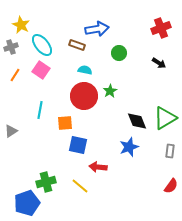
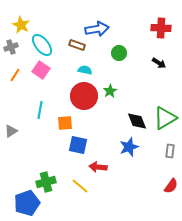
red cross: rotated 24 degrees clockwise
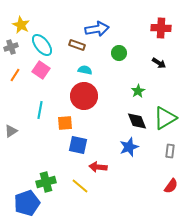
green star: moved 28 px right
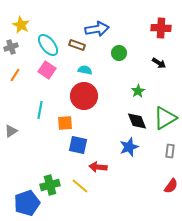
cyan ellipse: moved 6 px right
pink square: moved 6 px right
green cross: moved 4 px right, 3 px down
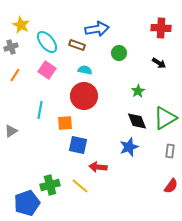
cyan ellipse: moved 1 px left, 3 px up
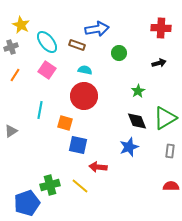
black arrow: rotated 48 degrees counterclockwise
orange square: rotated 21 degrees clockwise
red semicircle: rotated 126 degrees counterclockwise
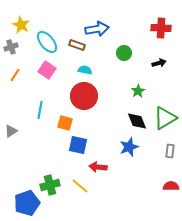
green circle: moved 5 px right
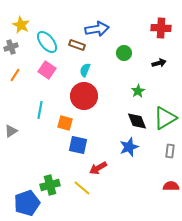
cyan semicircle: rotated 80 degrees counterclockwise
red arrow: moved 1 px down; rotated 36 degrees counterclockwise
yellow line: moved 2 px right, 2 px down
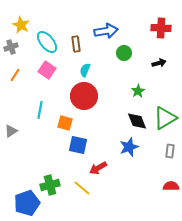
blue arrow: moved 9 px right, 2 px down
brown rectangle: moved 1 px left, 1 px up; rotated 63 degrees clockwise
